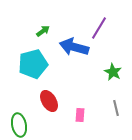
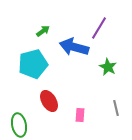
green star: moved 5 px left, 5 px up
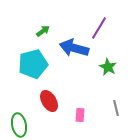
blue arrow: moved 1 px down
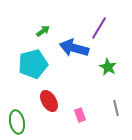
pink rectangle: rotated 24 degrees counterclockwise
green ellipse: moved 2 px left, 3 px up
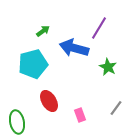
gray line: rotated 49 degrees clockwise
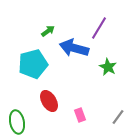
green arrow: moved 5 px right
gray line: moved 2 px right, 9 px down
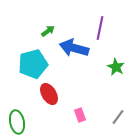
purple line: moved 1 px right; rotated 20 degrees counterclockwise
green star: moved 8 px right
red ellipse: moved 7 px up
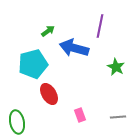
purple line: moved 2 px up
gray line: rotated 49 degrees clockwise
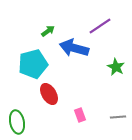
purple line: rotated 45 degrees clockwise
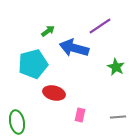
red ellipse: moved 5 px right, 1 px up; rotated 45 degrees counterclockwise
pink rectangle: rotated 32 degrees clockwise
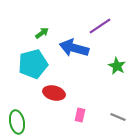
green arrow: moved 6 px left, 2 px down
green star: moved 1 px right, 1 px up
gray line: rotated 28 degrees clockwise
